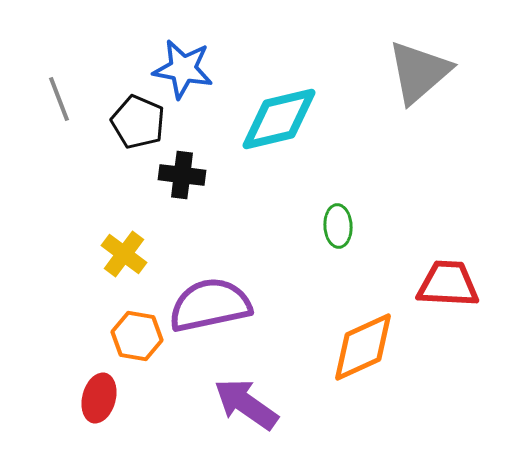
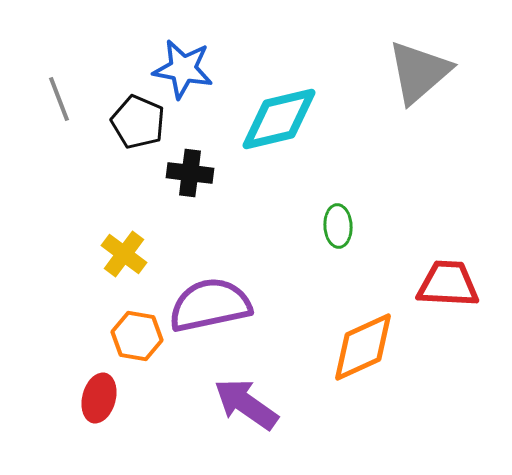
black cross: moved 8 px right, 2 px up
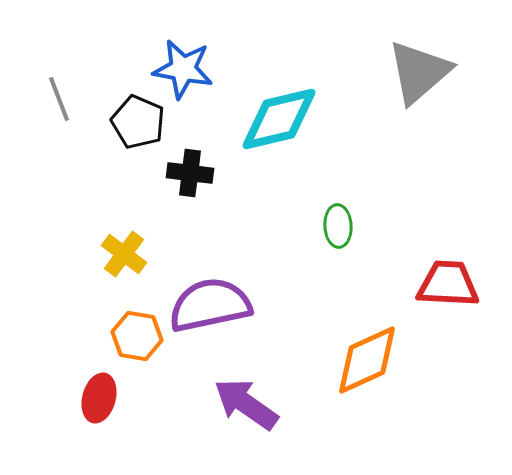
orange diamond: moved 4 px right, 13 px down
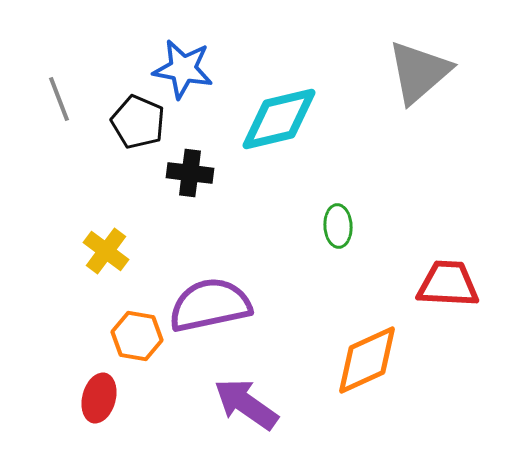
yellow cross: moved 18 px left, 3 px up
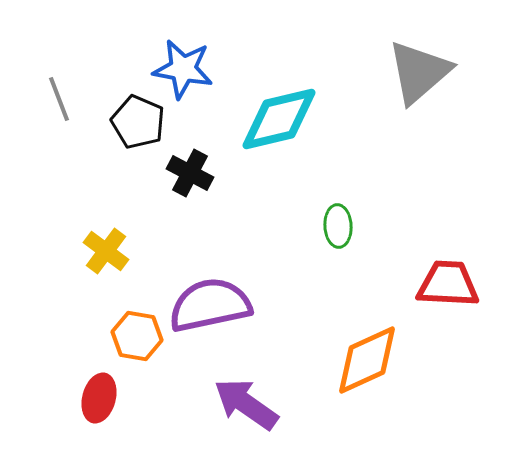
black cross: rotated 21 degrees clockwise
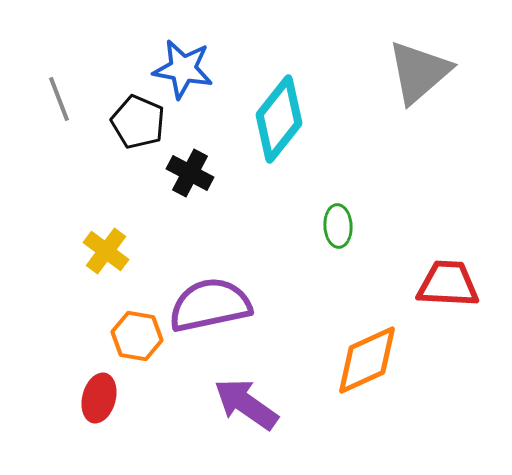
cyan diamond: rotated 38 degrees counterclockwise
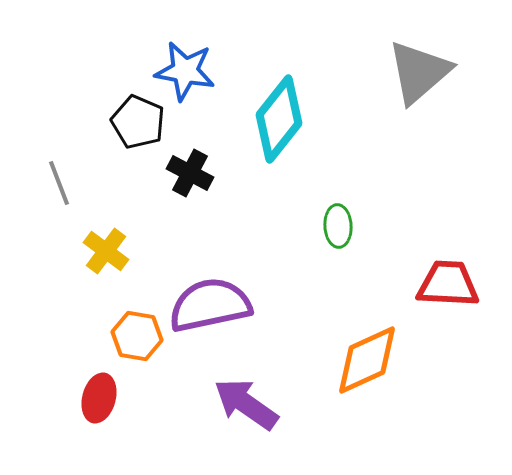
blue star: moved 2 px right, 2 px down
gray line: moved 84 px down
